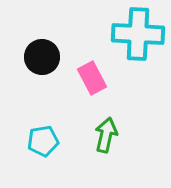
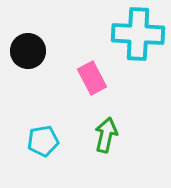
black circle: moved 14 px left, 6 px up
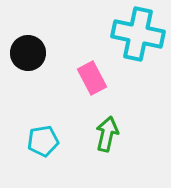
cyan cross: rotated 9 degrees clockwise
black circle: moved 2 px down
green arrow: moved 1 px right, 1 px up
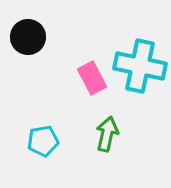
cyan cross: moved 2 px right, 32 px down
black circle: moved 16 px up
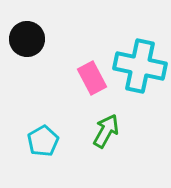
black circle: moved 1 px left, 2 px down
green arrow: moved 1 px left, 3 px up; rotated 16 degrees clockwise
cyan pentagon: rotated 20 degrees counterclockwise
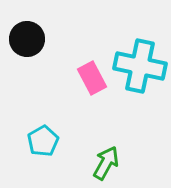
green arrow: moved 32 px down
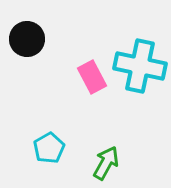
pink rectangle: moved 1 px up
cyan pentagon: moved 6 px right, 7 px down
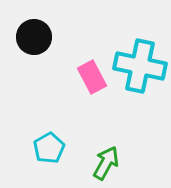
black circle: moved 7 px right, 2 px up
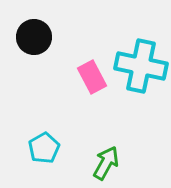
cyan cross: moved 1 px right
cyan pentagon: moved 5 px left
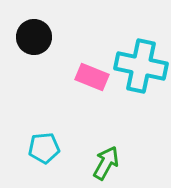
pink rectangle: rotated 40 degrees counterclockwise
cyan pentagon: rotated 24 degrees clockwise
